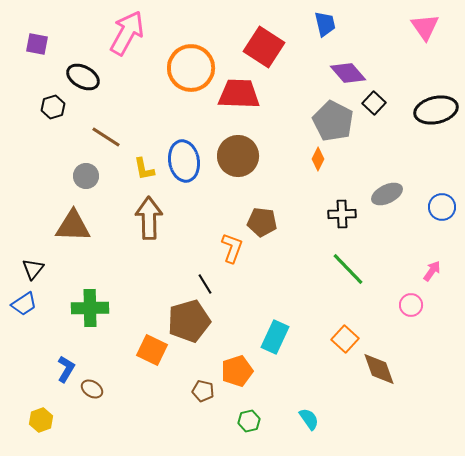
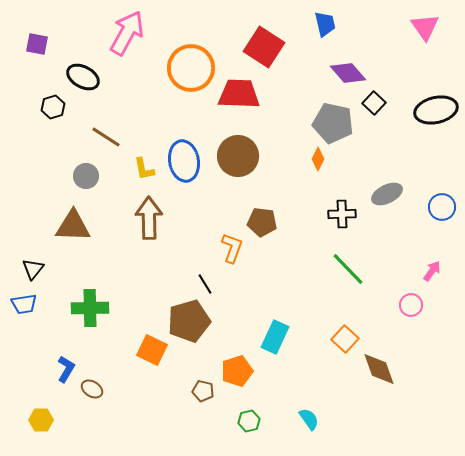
gray pentagon at (333, 121): moved 2 px down; rotated 15 degrees counterclockwise
blue trapezoid at (24, 304): rotated 24 degrees clockwise
yellow hexagon at (41, 420): rotated 20 degrees clockwise
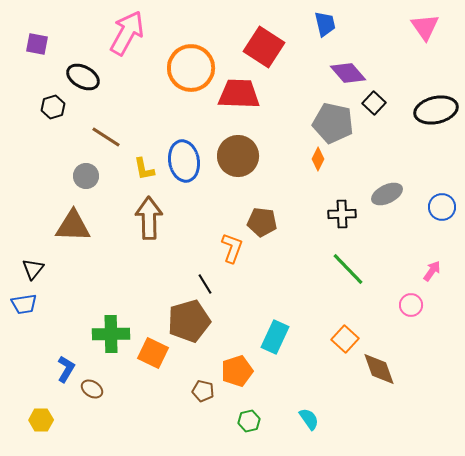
green cross at (90, 308): moved 21 px right, 26 px down
orange square at (152, 350): moved 1 px right, 3 px down
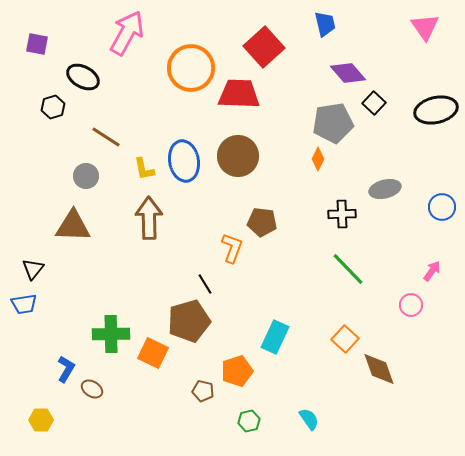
red square at (264, 47): rotated 15 degrees clockwise
gray pentagon at (333, 123): rotated 21 degrees counterclockwise
gray ellipse at (387, 194): moved 2 px left, 5 px up; rotated 12 degrees clockwise
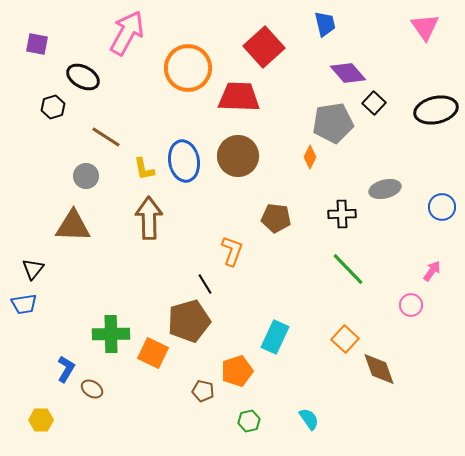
orange circle at (191, 68): moved 3 px left
red trapezoid at (239, 94): moved 3 px down
orange diamond at (318, 159): moved 8 px left, 2 px up
brown pentagon at (262, 222): moved 14 px right, 4 px up
orange L-shape at (232, 248): moved 3 px down
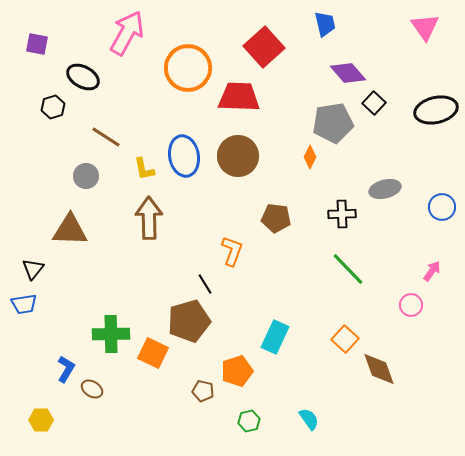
blue ellipse at (184, 161): moved 5 px up
brown triangle at (73, 226): moved 3 px left, 4 px down
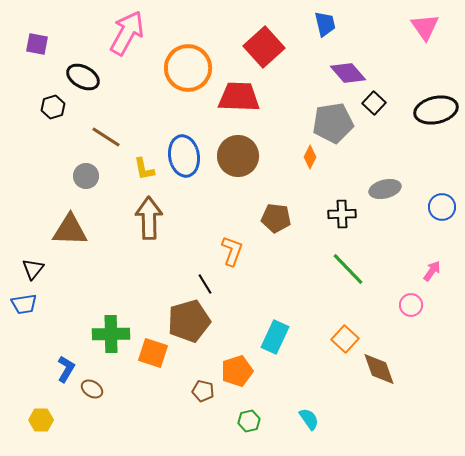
orange square at (153, 353): rotated 8 degrees counterclockwise
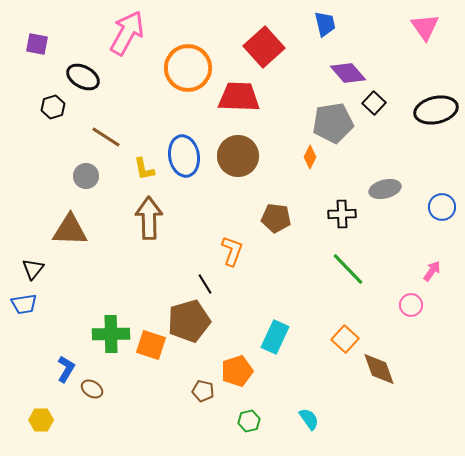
orange square at (153, 353): moved 2 px left, 8 px up
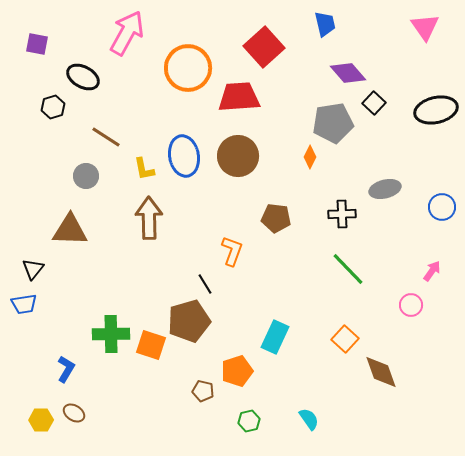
red trapezoid at (239, 97): rotated 6 degrees counterclockwise
brown diamond at (379, 369): moved 2 px right, 3 px down
brown ellipse at (92, 389): moved 18 px left, 24 px down
